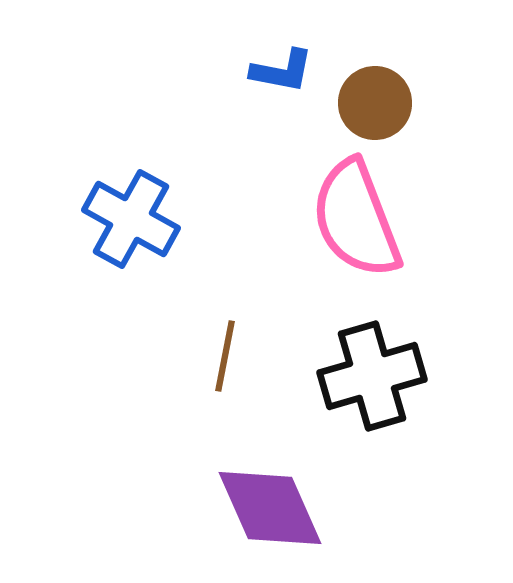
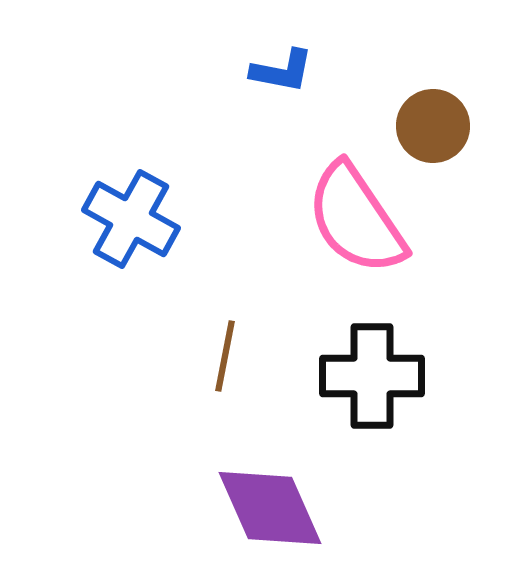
brown circle: moved 58 px right, 23 px down
pink semicircle: rotated 13 degrees counterclockwise
black cross: rotated 16 degrees clockwise
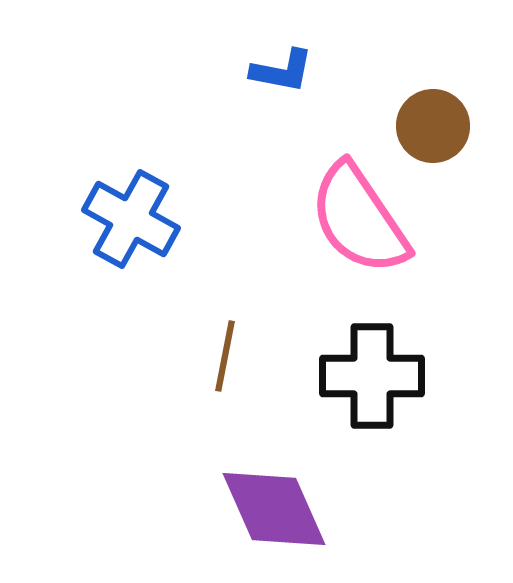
pink semicircle: moved 3 px right
purple diamond: moved 4 px right, 1 px down
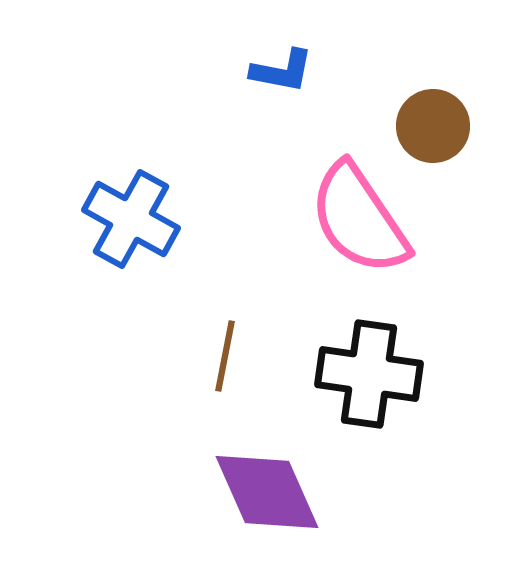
black cross: moved 3 px left, 2 px up; rotated 8 degrees clockwise
purple diamond: moved 7 px left, 17 px up
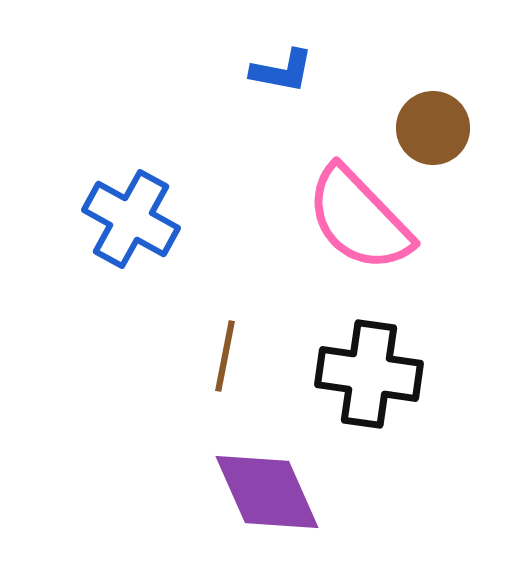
brown circle: moved 2 px down
pink semicircle: rotated 10 degrees counterclockwise
